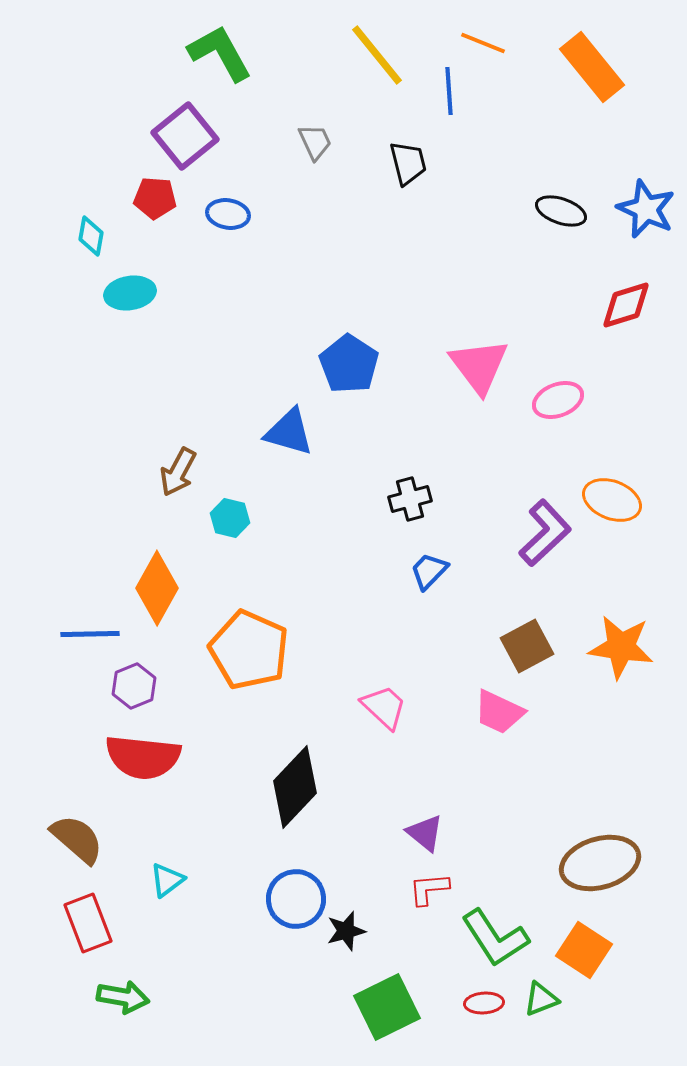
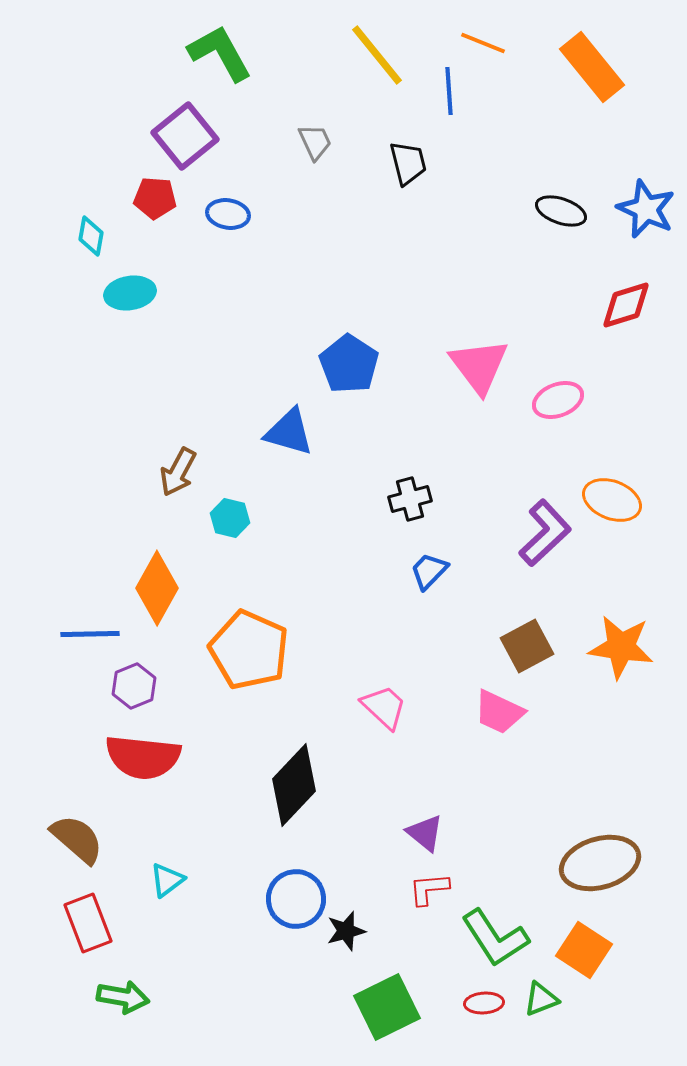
black diamond at (295, 787): moved 1 px left, 2 px up
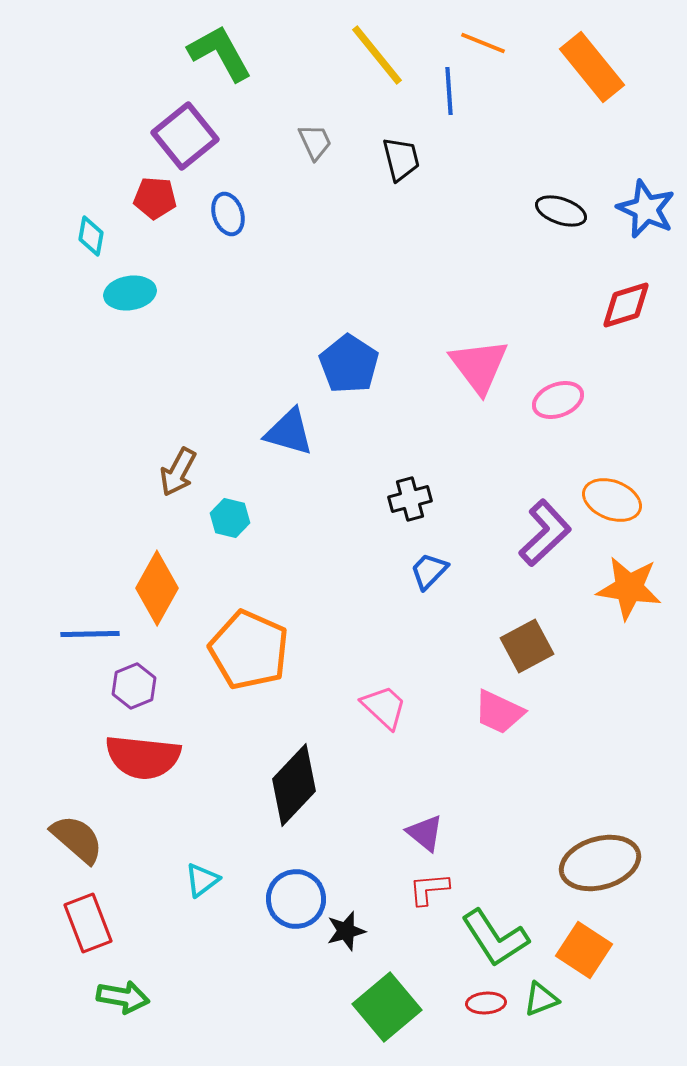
black trapezoid at (408, 163): moved 7 px left, 4 px up
blue ellipse at (228, 214): rotated 63 degrees clockwise
orange star at (621, 647): moved 8 px right, 59 px up
cyan triangle at (167, 880): moved 35 px right
red ellipse at (484, 1003): moved 2 px right
green square at (387, 1007): rotated 14 degrees counterclockwise
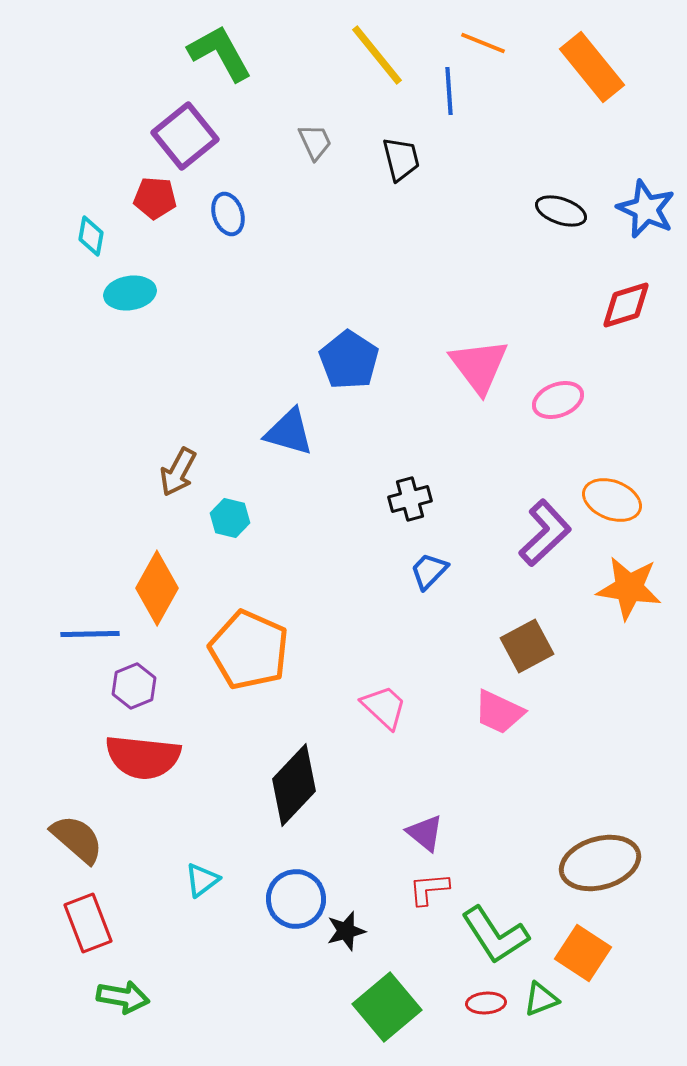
blue pentagon at (349, 364): moved 4 px up
green L-shape at (495, 938): moved 3 px up
orange square at (584, 950): moved 1 px left, 3 px down
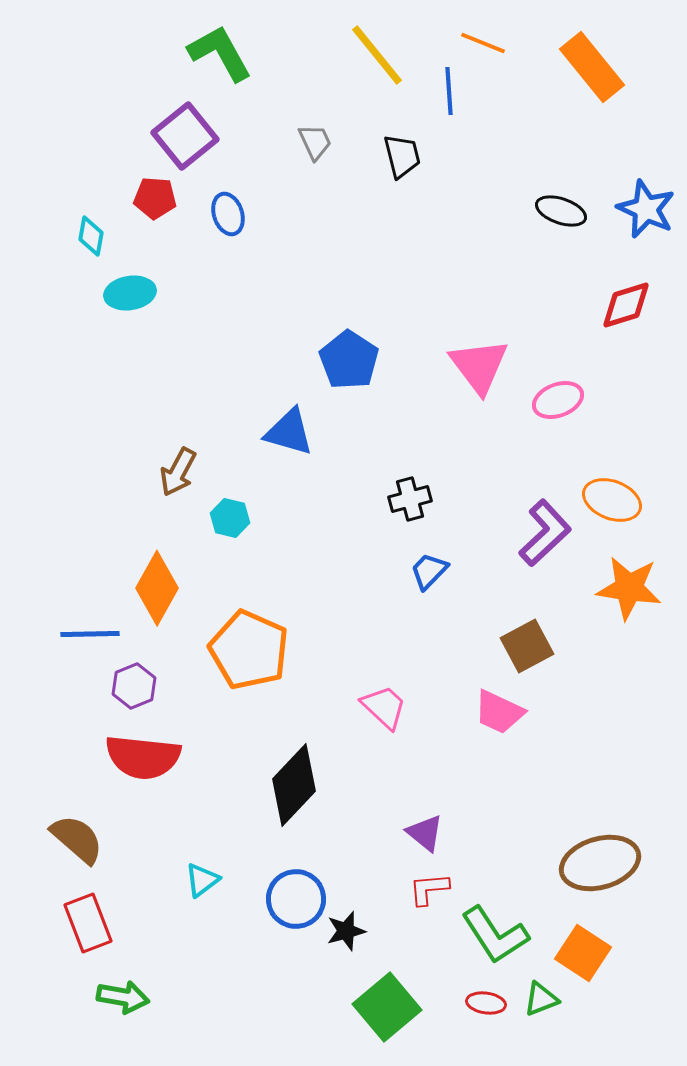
black trapezoid at (401, 159): moved 1 px right, 3 px up
red ellipse at (486, 1003): rotated 12 degrees clockwise
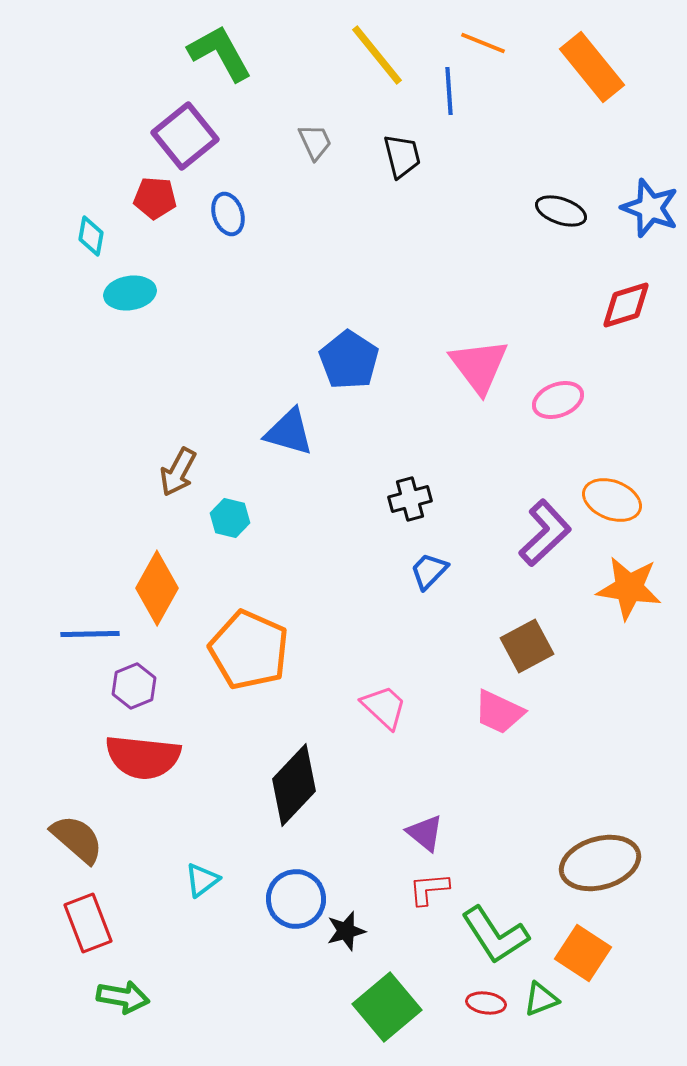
blue star at (646, 209): moved 4 px right, 1 px up; rotated 4 degrees counterclockwise
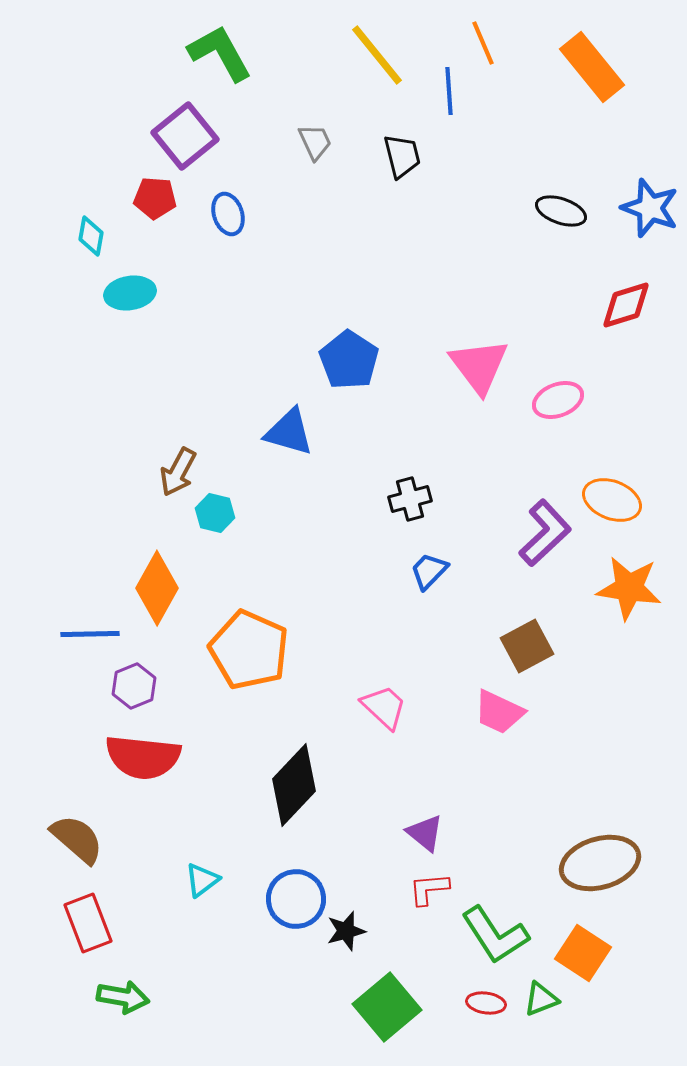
orange line at (483, 43): rotated 45 degrees clockwise
cyan hexagon at (230, 518): moved 15 px left, 5 px up
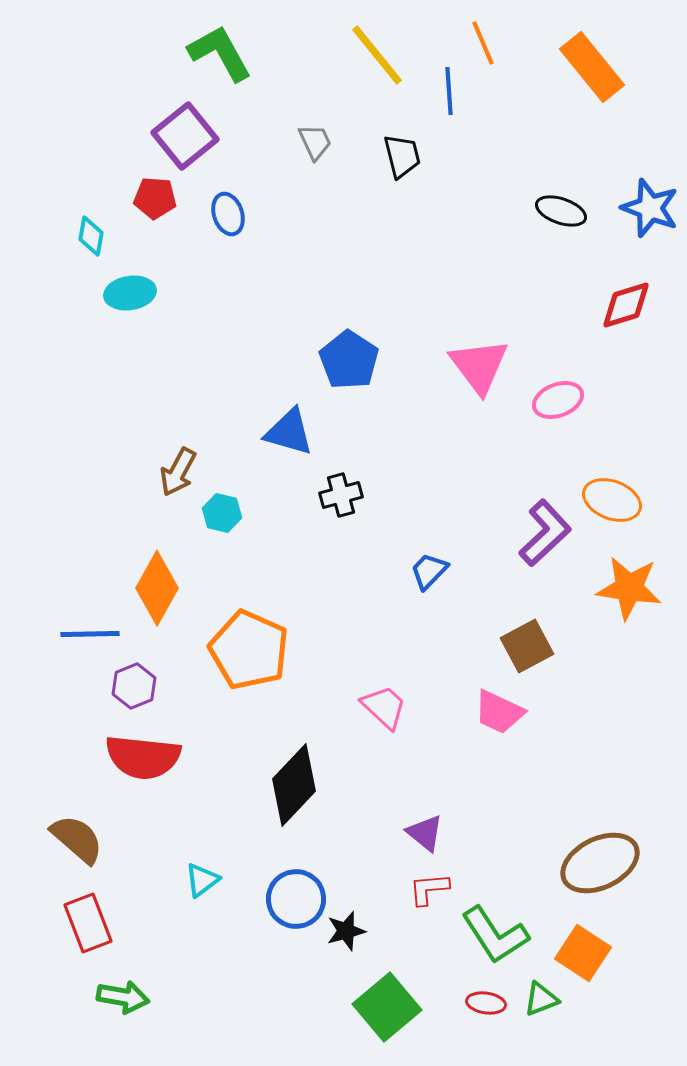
black cross at (410, 499): moved 69 px left, 4 px up
cyan hexagon at (215, 513): moved 7 px right
brown ellipse at (600, 863): rotated 10 degrees counterclockwise
